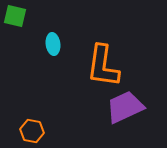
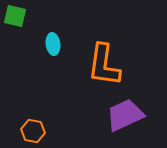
orange L-shape: moved 1 px right, 1 px up
purple trapezoid: moved 8 px down
orange hexagon: moved 1 px right
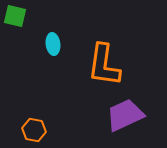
orange hexagon: moved 1 px right, 1 px up
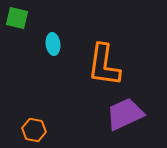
green square: moved 2 px right, 2 px down
purple trapezoid: moved 1 px up
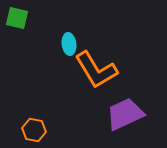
cyan ellipse: moved 16 px right
orange L-shape: moved 8 px left, 5 px down; rotated 39 degrees counterclockwise
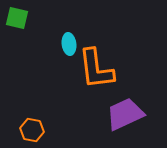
orange L-shape: moved 1 px up; rotated 24 degrees clockwise
orange hexagon: moved 2 px left
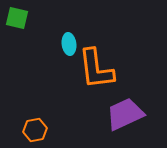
orange hexagon: moved 3 px right; rotated 20 degrees counterclockwise
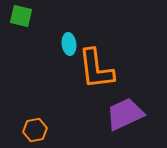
green square: moved 4 px right, 2 px up
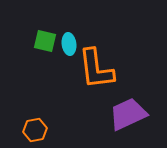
green square: moved 24 px right, 25 px down
purple trapezoid: moved 3 px right
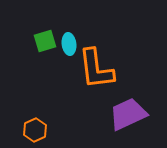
green square: rotated 30 degrees counterclockwise
orange hexagon: rotated 15 degrees counterclockwise
